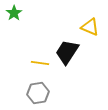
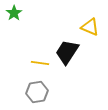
gray hexagon: moved 1 px left, 1 px up
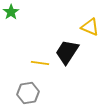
green star: moved 3 px left, 1 px up
gray hexagon: moved 9 px left, 1 px down
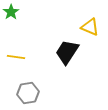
yellow line: moved 24 px left, 6 px up
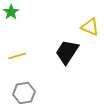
yellow line: moved 1 px right, 1 px up; rotated 24 degrees counterclockwise
gray hexagon: moved 4 px left
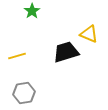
green star: moved 21 px right, 1 px up
yellow triangle: moved 1 px left, 7 px down
black trapezoid: moved 1 px left; rotated 40 degrees clockwise
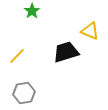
yellow triangle: moved 1 px right, 3 px up
yellow line: rotated 30 degrees counterclockwise
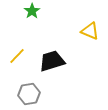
black trapezoid: moved 14 px left, 9 px down
gray hexagon: moved 5 px right, 1 px down
